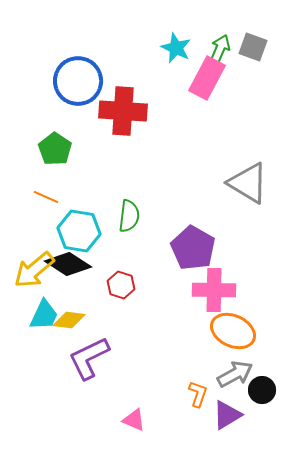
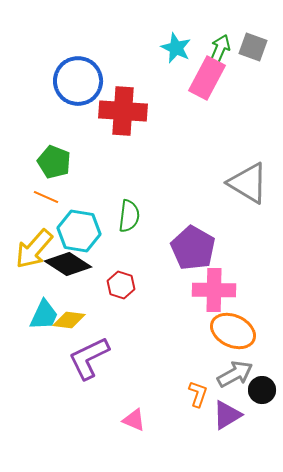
green pentagon: moved 1 px left, 13 px down; rotated 12 degrees counterclockwise
yellow arrow: moved 21 px up; rotated 9 degrees counterclockwise
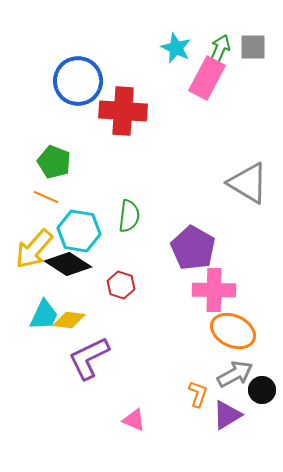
gray square: rotated 20 degrees counterclockwise
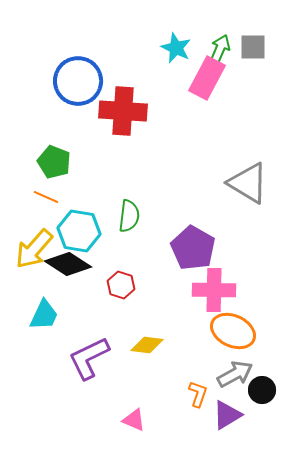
yellow diamond: moved 78 px right, 25 px down
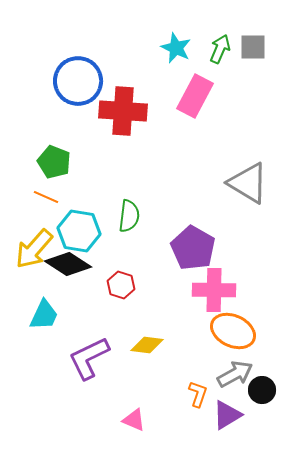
pink rectangle: moved 12 px left, 18 px down
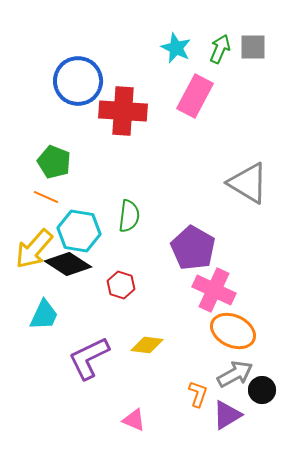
pink cross: rotated 24 degrees clockwise
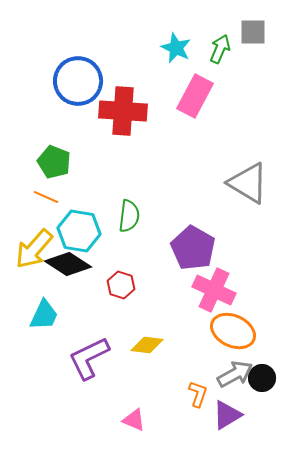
gray square: moved 15 px up
black circle: moved 12 px up
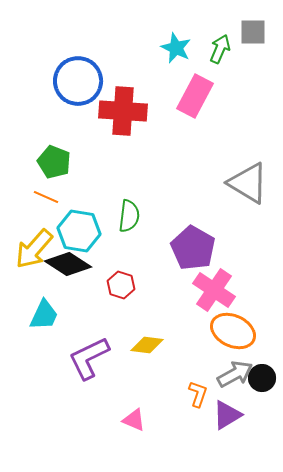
pink cross: rotated 9 degrees clockwise
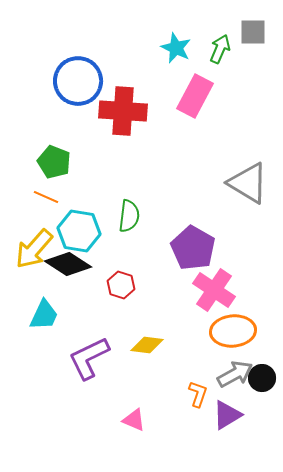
orange ellipse: rotated 30 degrees counterclockwise
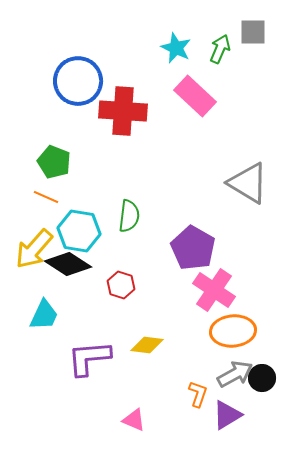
pink rectangle: rotated 75 degrees counterclockwise
purple L-shape: rotated 21 degrees clockwise
